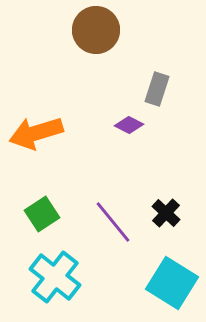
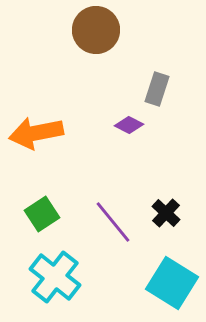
orange arrow: rotated 6 degrees clockwise
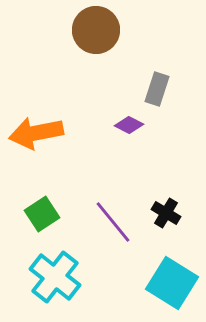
black cross: rotated 12 degrees counterclockwise
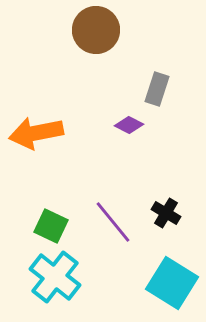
green square: moved 9 px right, 12 px down; rotated 32 degrees counterclockwise
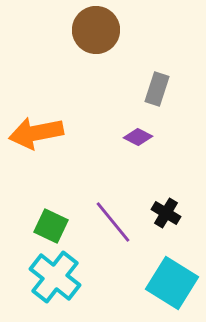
purple diamond: moved 9 px right, 12 px down
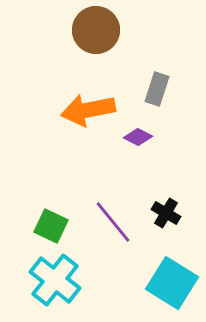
orange arrow: moved 52 px right, 23 px up
cyan cross: moved 3 px down
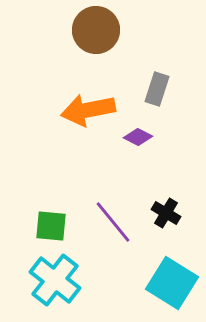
green square: rotated 20 degrees counterclockwise
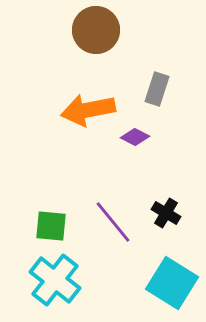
purple diamond: moved 3 px left
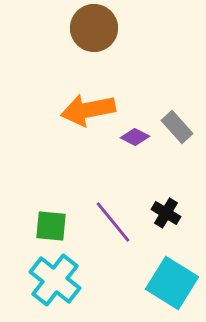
brown circle: moved 2 px left, 2 px up
gray rectangle: moved 20 px right, 38 px down; rotated 60 degrees counterclockwise
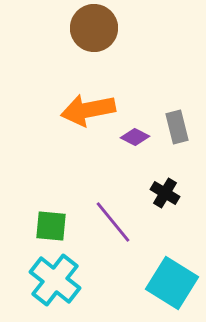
gray rectangle: rotated 28 degrees clockwise
black cross: moved 1 px left, 20 px up
